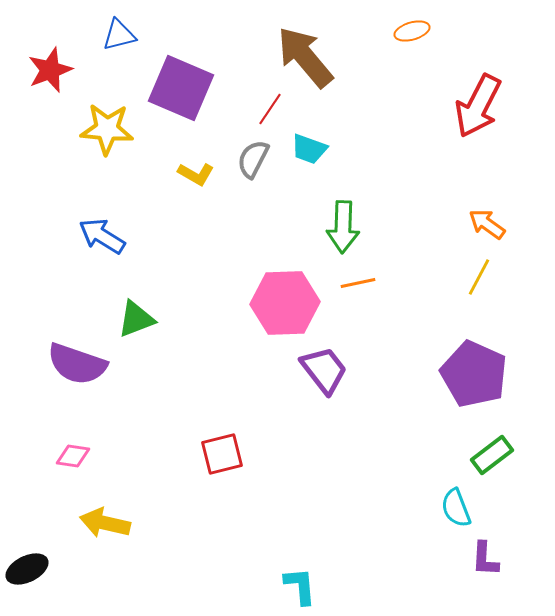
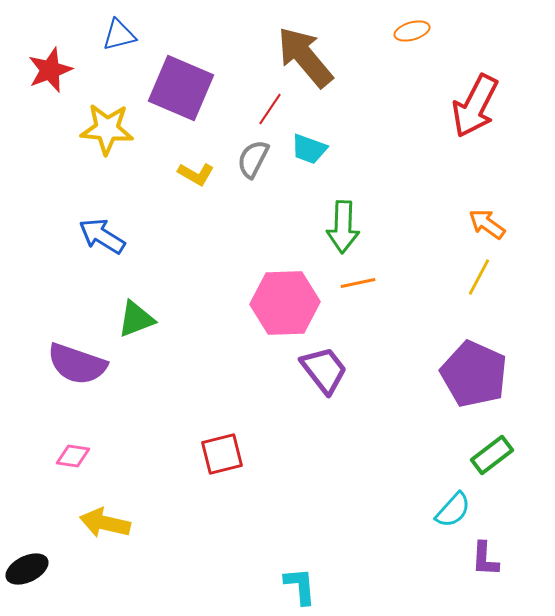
red arrow: moved 3 px left
cyan semicircle: moved 3 px left, 2 px down; rotated 117 degrees counterclockwise
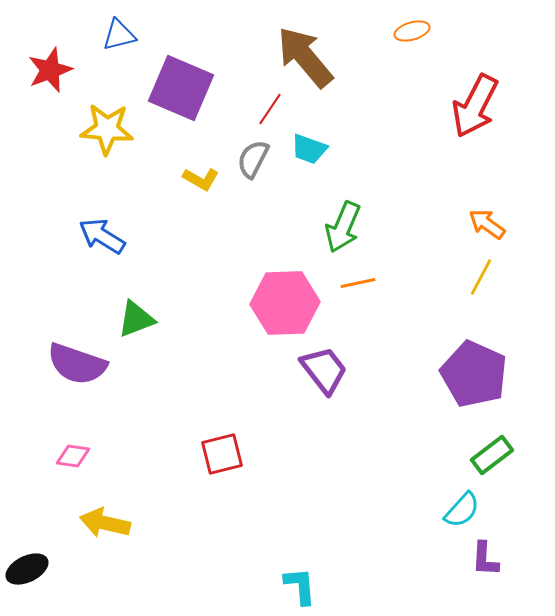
yellow L-shape: moved 5 px right, 5 px down
green arrow: rotated 21 degrees clockwise
yellow line: moved 2 px right
cyan semicircle: moved 9 px right
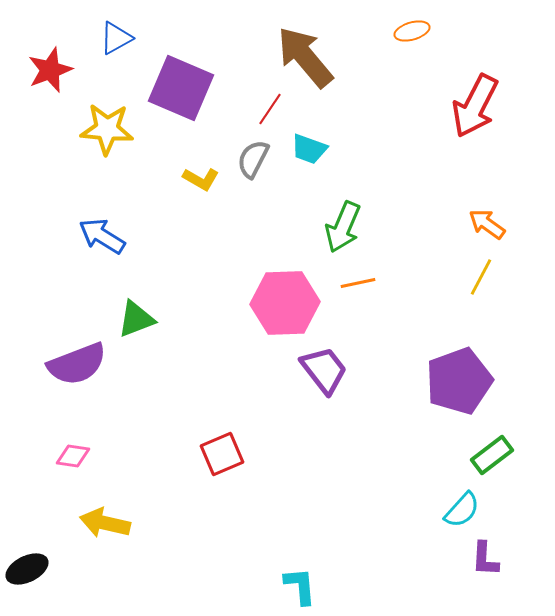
blue triangle: moved 3 px left, 3 px down; rotated 15 degrees counterclockwise
purple semicircle: rotated 40 degrees counterclockwise
purple pentagon: moved 15 px left, 7 px down; rotated 28 degrees clockwise
red square: rotated 9 degrees counterclockwise
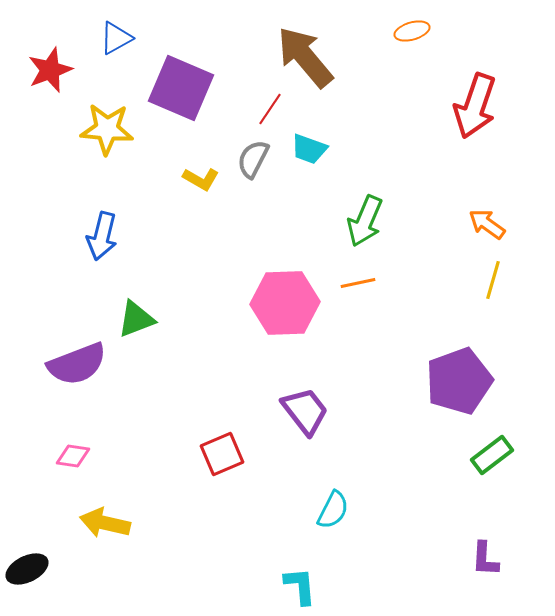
red arrow: rotated 8 degrees counterclockwise
green arrow: moved 22 px right, 6 px up
blue arrow: rotated 108 degrees counterclockwise
yellow line: moved 12 px right, 3 px down; rotated 12 degrees counterclockwise
purple trapezoid: moved 19 px left, 41 px down
cyan semicircle: moved 129 px left; rotated 15 degrees counterclockwise
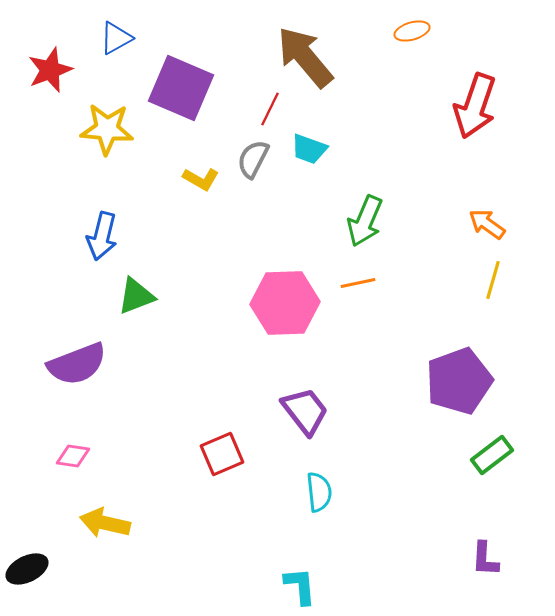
red line: rotated 8 degrees counterclockwise
green triangle: moved 23 px up
cyan semicircle: moved 14 px left, 18 px up; rotated 33 degrees counterclockwise
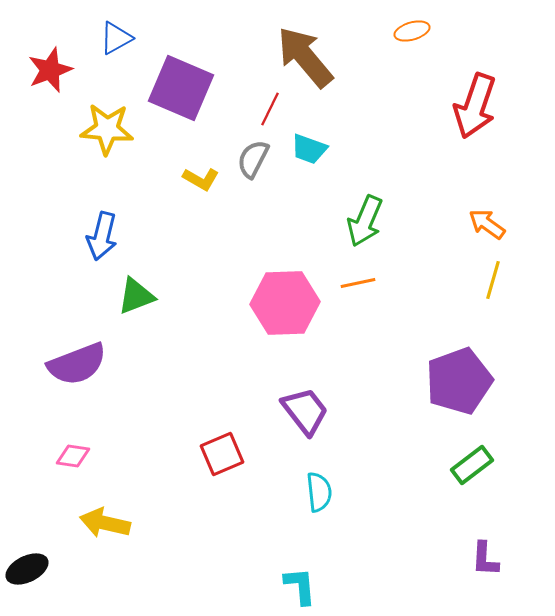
green rectangle: moved 20 px left, 10 px down
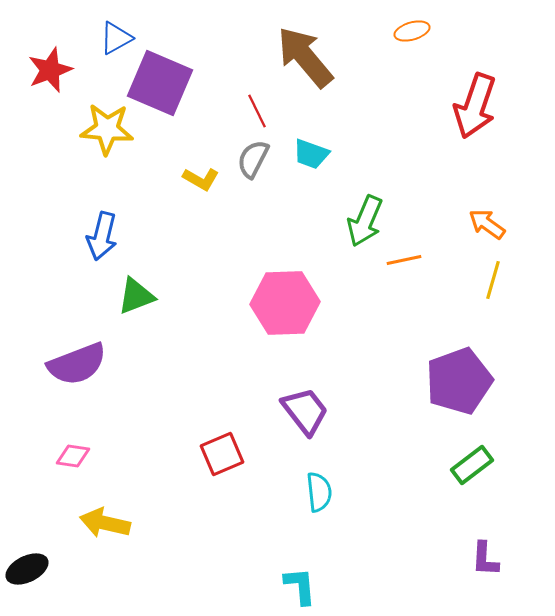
purple square: moved 21 px left, 5 px up
red line: moved 13 px left, 2 px down; rotated 52 degrees counterclockwise
cyan trapezoid: moved 2 px right, 5 px down
orange line: moved 46 px right, 23 px up
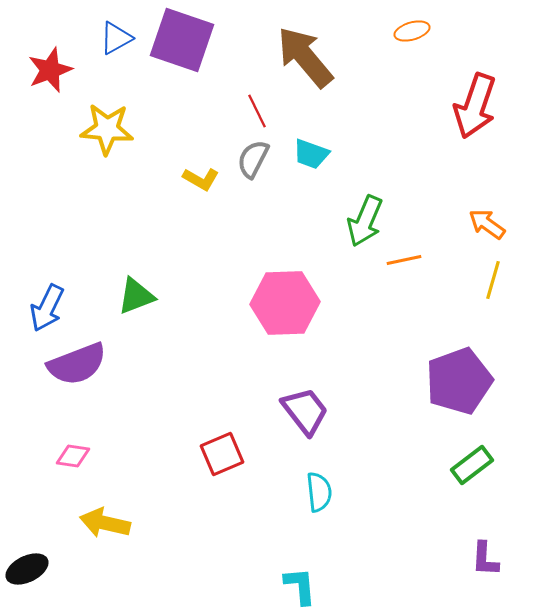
purple square: moved 22 px right, 43 px up; rotated 4 degrees counterclockwise
blue arrow: moved 55 px left, 72 px down; rotated 12 degrees clockwise
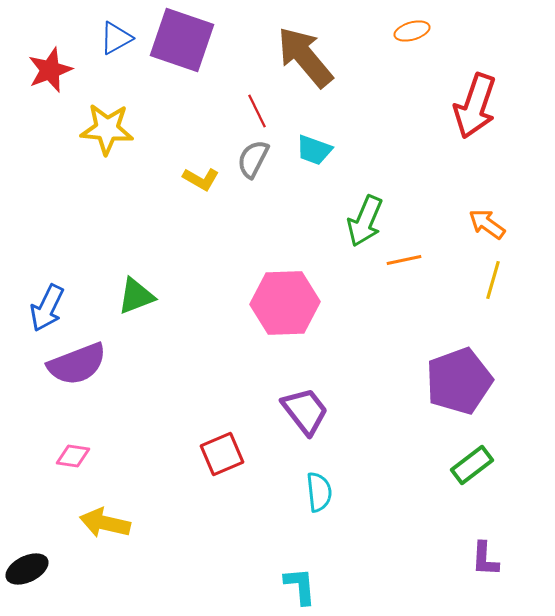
cyan trapezoid: moved 3 px right, 4 px up
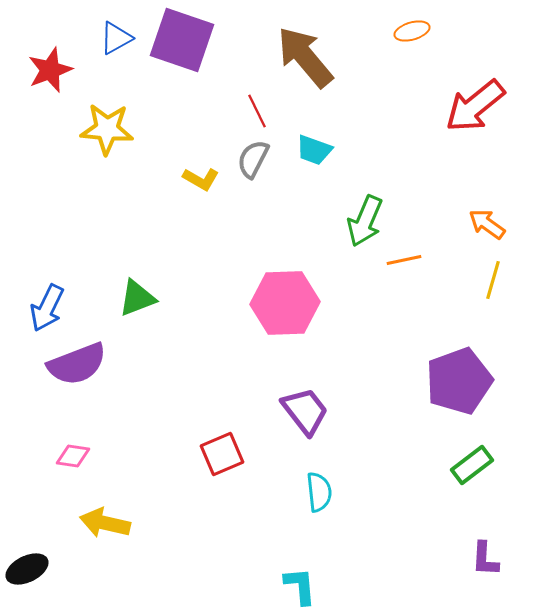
red arrow: rotated 32 degrees clockwise
green triangle: moved 1 px right, 2 px down
